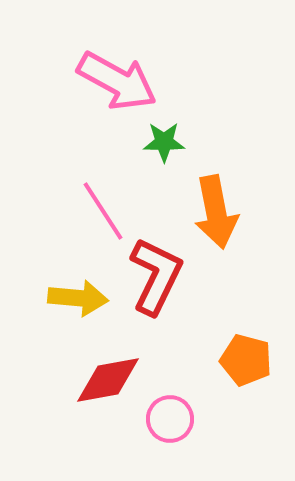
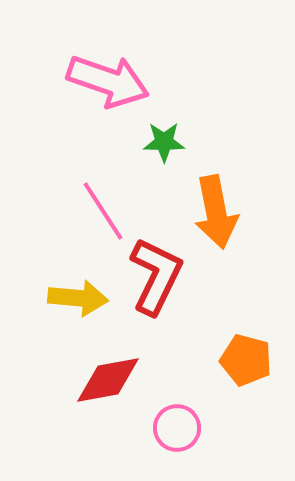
pink arrow: moved 9 px left; rotated 10 degrees counterclockwise
pink circle: moved 7 px right, 9 px down
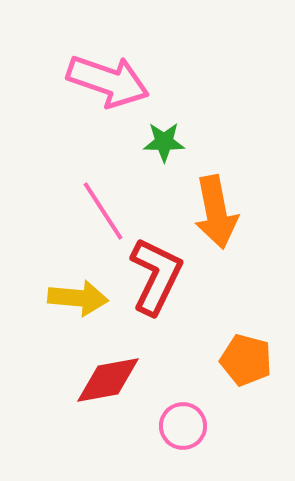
pink circle: moved 6 px right, 2 px up
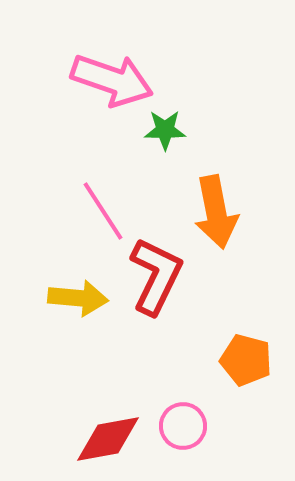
pink arrow: moved 4 px right, 1 px up
green star: moved 1 px right, 12 px up
red diamond: moved 59 px down
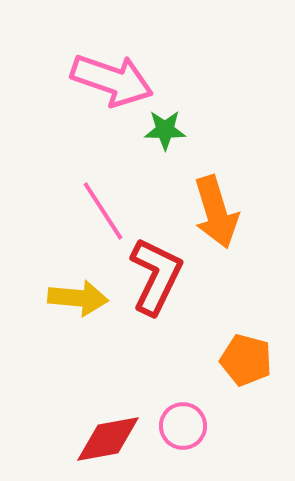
orange arrow: rotated 6 degrees counterclockwise
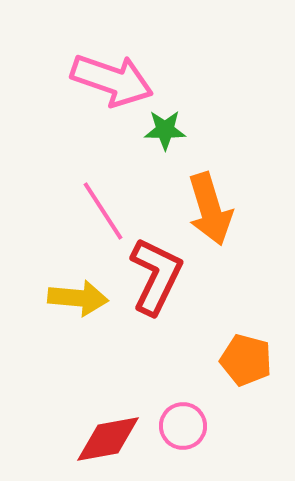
orange arrow: moved 6 px left, 3 px up
